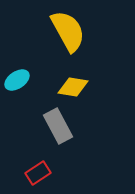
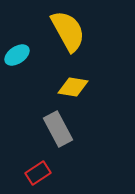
cyan ellipse: moved 25 px up
gray rectangle: moved 3 px down
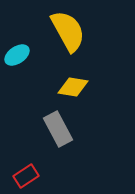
red rectangle: moved 12 px left, 3 px down
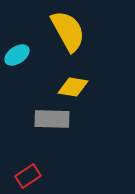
gray rectangle: moved 6 px left, 10 px up; rotated 60 degrees counterclockwise
red rectangle: moved 2 px right
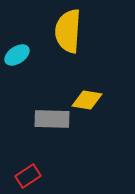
yellow semicircle: rotated 147 degrees counterclockwise
yellow diamond: moved 14 px right, 13 px down
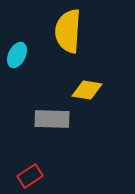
cyan ellipse: rotated 30 degrees counterclockwise
yellow diamond: moved 10 px up
red rectangle: moved 2 px right
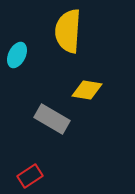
gray rectangle: rotated 28 degrees clockwise
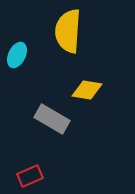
red rectangle: rotated 10 degrees clockwise
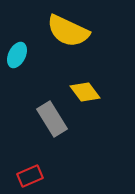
yellow semicircle: rotated 69 degrees counterclockwise
yellow diamond: moved 2 px left, 2 px down; rotated 44 degrees clockwise
gray rectangle: rotated 28 degrees clockwise
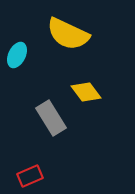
yellow semicircle: moved 3 px down
yellow diamond: moved 1 px right
gray rectangle: moved 1 px left, 1 px up
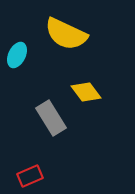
yellow semicircle: moved 2 px left
